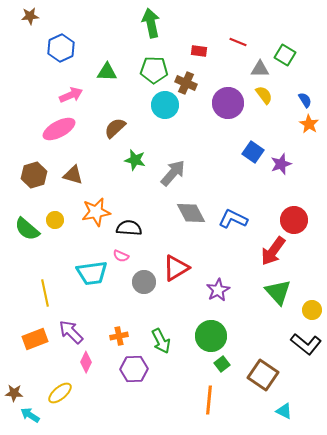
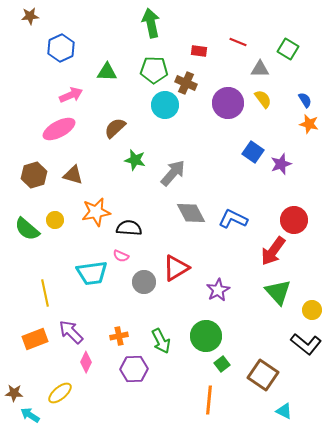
green square at (285, 55): moved 3 px right, 6 px up
yellow semicircle at (264, 95): moved 1 px left, 4 px down
orange star at (309, 124): rotated 18 degrees counterclockwise
green circle at (211, 336): moved 5 px left
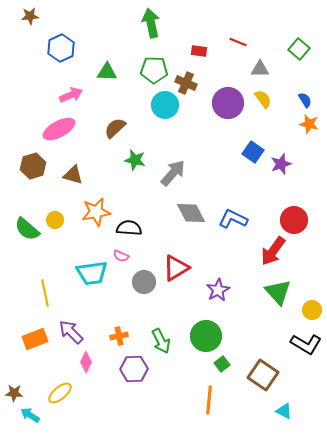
green square at (288, 49): moved 11 px right; rotated 10 degrees clockwise
brown hexagon at (34, 175): moved 1 px left, 9 px up
black L-shape at (306, 344): rotated 8 degrees counterclockwise
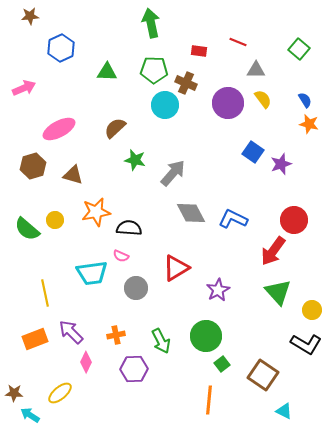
gray triangle at (260, 69): moved 4 px left, 1 px down
pink arrow at (71, 95): moved 47 px left, 7 px up
gray circle at (144, 282): moved 8 px left, 6 px down
orange cross at (119, 336): moved 3 px left, 1 px up
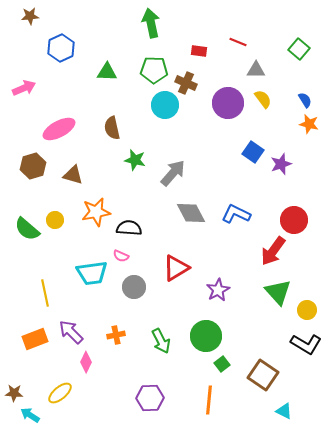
brown semicircle at (115, 128): moved 3 px left; rotated 60 degrees counterclockwise
blue L-shape at (233, 219): moved 3 px right, 5 px up
gray circle at (136, 288): moved 2 px left, 1 px up
yellow circle at (312, 310): moved 5 px left
purple hexagon at (134, 369): moved 16 px right, 29 px down
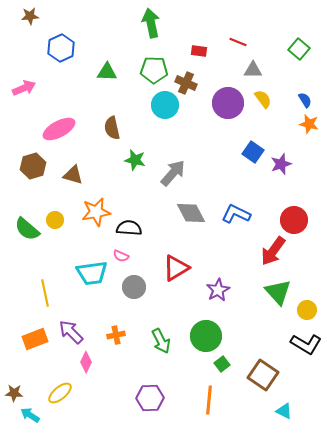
gray triangle at (256, 70): moved 3 px left
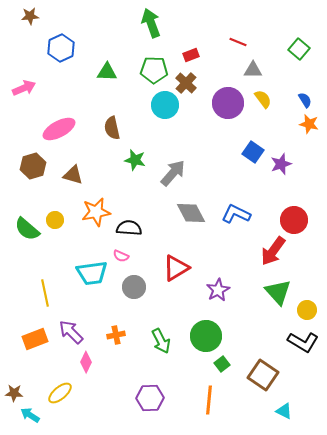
green arrow at (151, 23): rotated 8 degrees counterclockwise
red rectangle at (199, 51): moved 8 px left, 4 px down; rotated 28 degrees counterclockwise
brown cross at (186, 83): rotated 20 degrees clockwise
black L-shape at (306, 344): moved 3 px left, 2 px up
